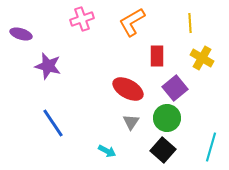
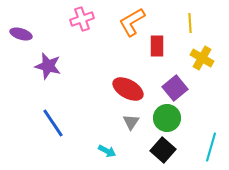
red rectangle: moved 10 px up
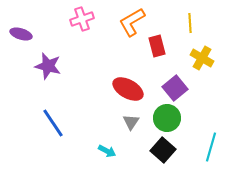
red rectangle: rotated 15 degrees counterclockwise
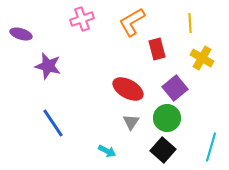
red rectangle: moved 3 px down
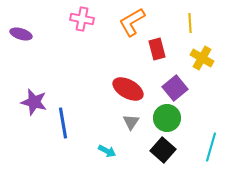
pink cross: rotated 30 degrees clockwise
purple star: moved 14 px left, 36 px down
blue line: moved 10 px right; rotated 24 degrees clockwise
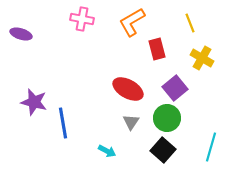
yellow line: rotated 18 degrees counterclockwise
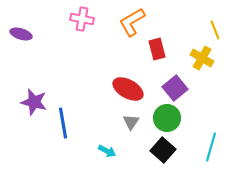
yellow line: moved 25 px right, 7 px down
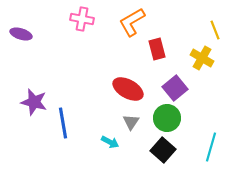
cyan arrow: moved 3 px right, 9 px up
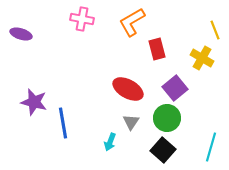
cyan arrow: rotated 84 degrees clockwise
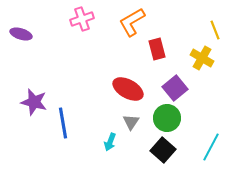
pink cross: rotated 30 degrees counterclockwise
cyan line: rotated 12 degrees clockwise
